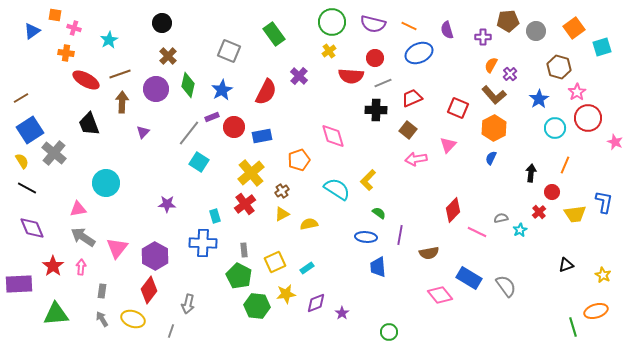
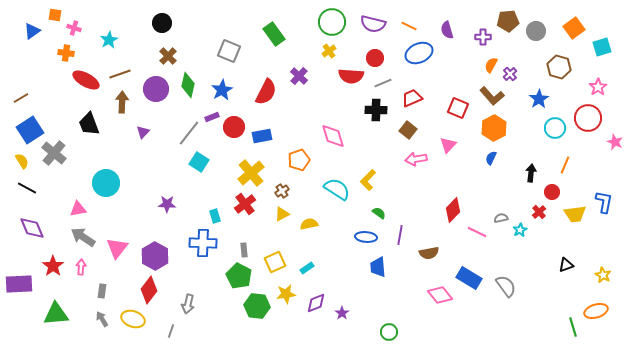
pink star at (577, 92): moved 21 px right, 5 px up
brown L-shape at (494, 95): moved 2 px left, 1 px down
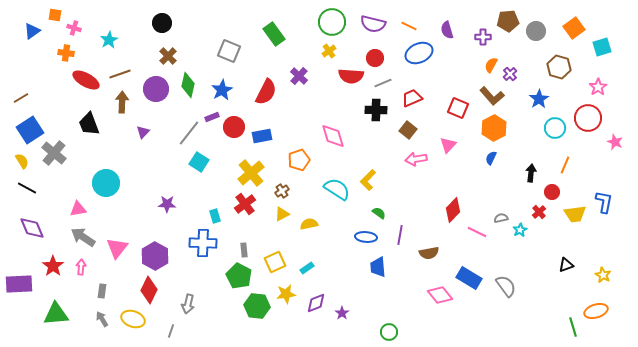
red diamond at (149, 290): rotated 12 degrees counterclockwise
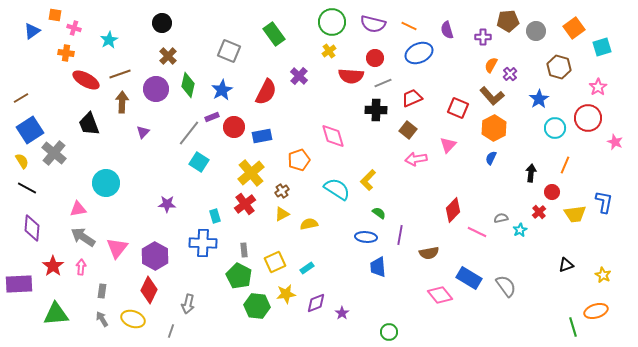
purple diamond at (32, 228): rotated 28 degrees clockwise
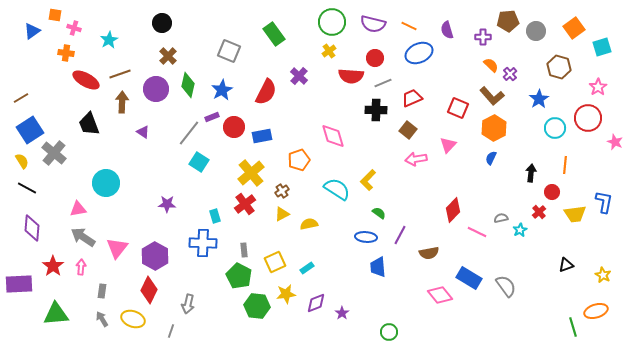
orange semicircle at (491, 65): rotated 105 degrees clockwise
purple triangle at (143, 132): rotated 40 degrees counterclockwise
orange line at (565, 165): rotated 18 degrees counterclockwise
purple line at (400, 235): rotated 18 degrees clockwise
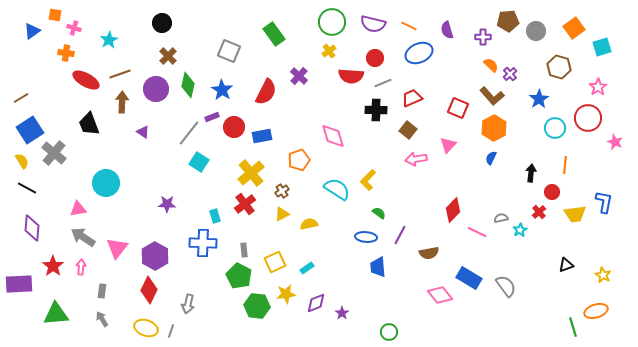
blue star at (222, 90): rotated 10 degrees counterclockwise
yellow ellipse at (133, 319): moved 13 px right, 9 px down
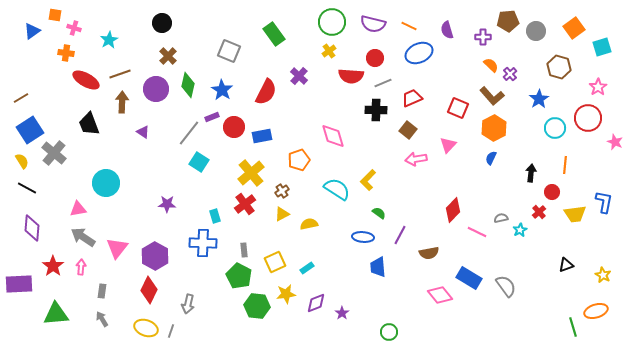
blue ellipse at (366, 237): moved 3 px left
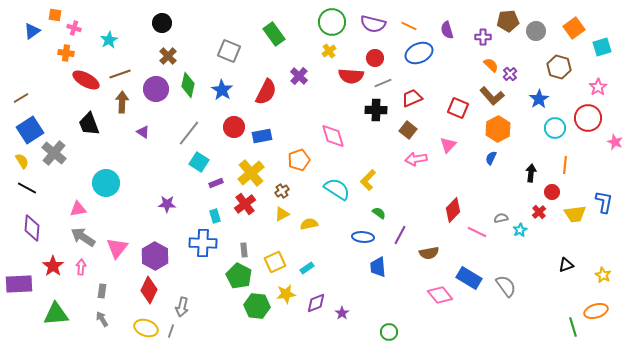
purple rectangle at (212, 117): moved 4 px right, 66 px down
orange hexagon at (494, 128): moved 4 px right, 1 px down
gray arrow at (188, 304): moved 6 px left, 3 px down
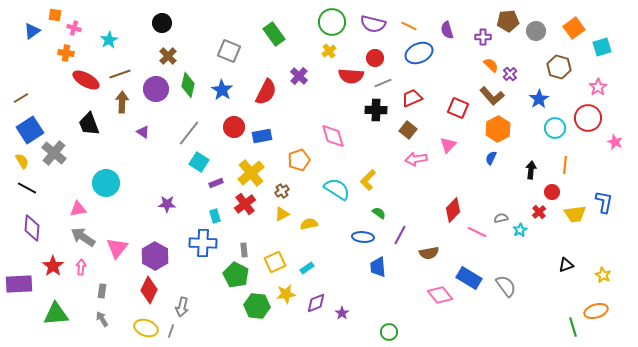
black arrow at (531, 173): moved 3 px up
green pentagon at (239, 276): moved 3 px left, 1 px up
